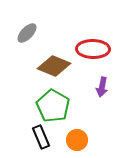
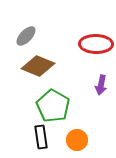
gray ellipse: moved 1 px left, 3 px down
red ellipse: moved 3 px right, 5 px up
brown diamond: moved 16 px left
purple arrow: moved 1 px left, 2 px up
black rectangle: rotated 15 degrees clockwise
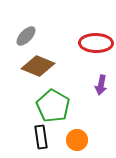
red ellipse: moved 1 px up
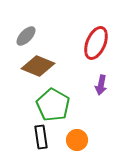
red ellipse: rotated 68 degrees counterclockwise
green pentagon: moved 1 px up
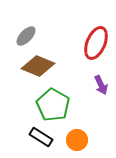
purple arrow: rotated 36 degrees counterclockwise
black rectangle: rotated 50 degrees counterclockwise
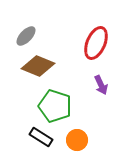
green pentagon: moved 2 px right, 1 px down; rotated 12 degrees counterclockwise
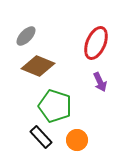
purple arrow: moved 1 px left, 3 px up
black rectangle: rotated 15 degrees clockwise
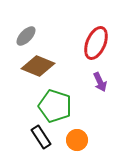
black rectangle: rotated 10 degrees clockwise
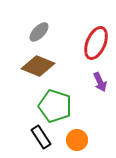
gray ellipse: moved 13 px right, 4 px up
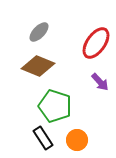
red ellipse: rotated 12 degrees clockwise
purple arrow: rotated 18 degrees counterclockwise
black rectangle: moved 2 px right, 1 px down
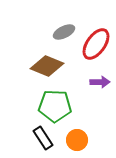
gray ellipse: moved 25 px right; rotated 20 degrees clockwise
red ellipse: moved 1 px down
brown diamond: moved 9 px right
purple arrow: rotated 48 degrees counterclockwise
green pentagon: rotated 16 degrees counterclockwise
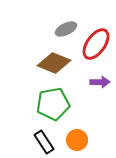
gray ellipse: moved 2 px right, 3 px up
brown diamond: moved 7 px right, 3 px up
green pentagon: moved 2 px left, 2 px up; rotated 12 degrees counterclockwise
black rectangle: moved 1 px right, 4 px down
